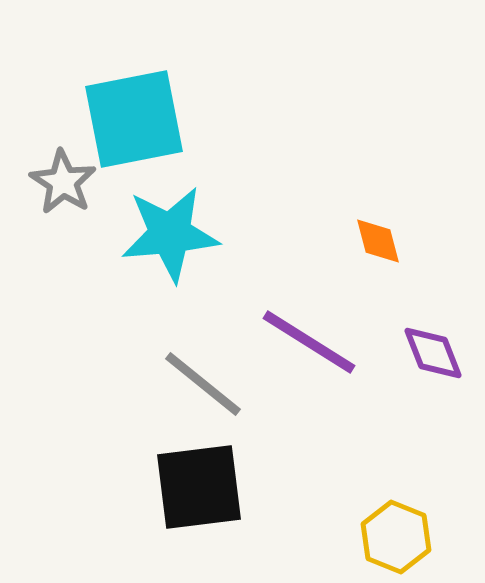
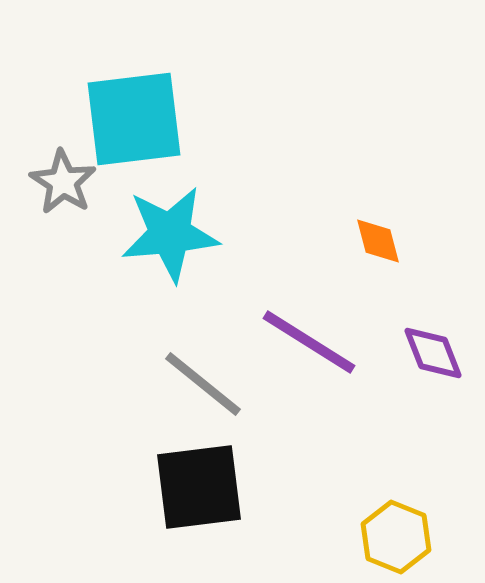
cyan square: rotated 4 degrees clockwise
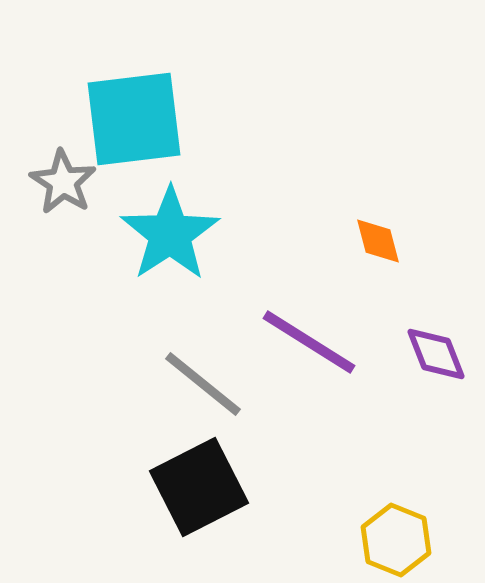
cyan star: rotated 28 degrees counterclockwise
purple diamond: moved 3 px right, 1 px down
black square: rotated 20 degrees counterclockwise
yellow hexagon: moved 3 px down
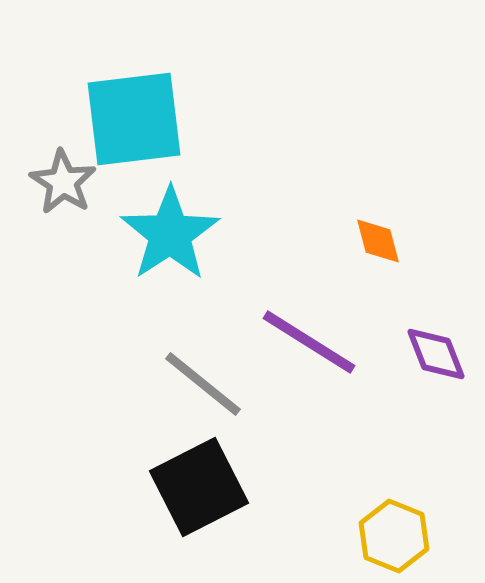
yellow hexagon: moved 2 px left, 4 px up
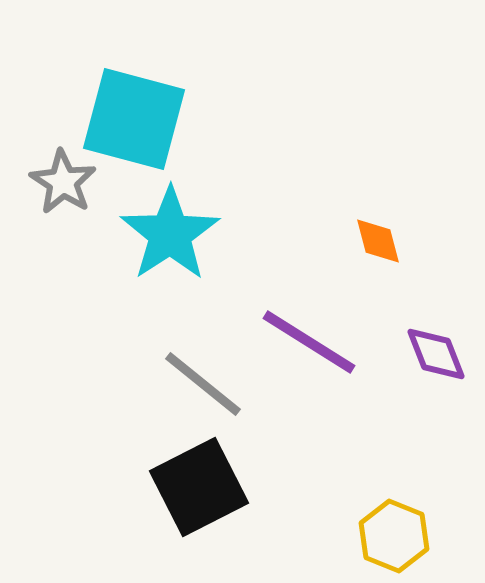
cyan square: rotated 22 degrees clockwise
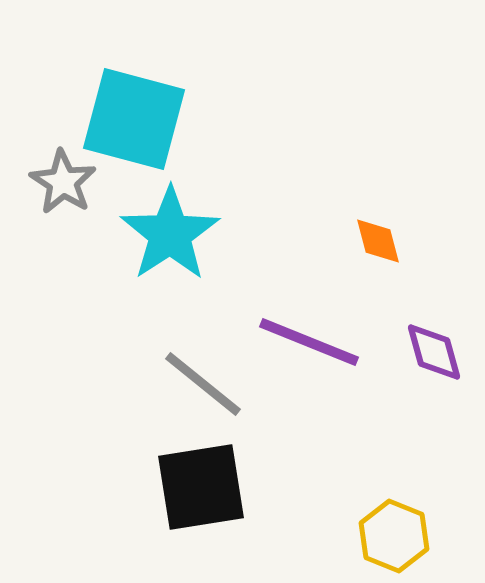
purple line: rotated 10 degrees counterclockwise
purple diamond: moved 2 px left, 2 px up; rotated 6 degrees clockwise
black square: moved 2 px right; rotated 18 degrees clockwise
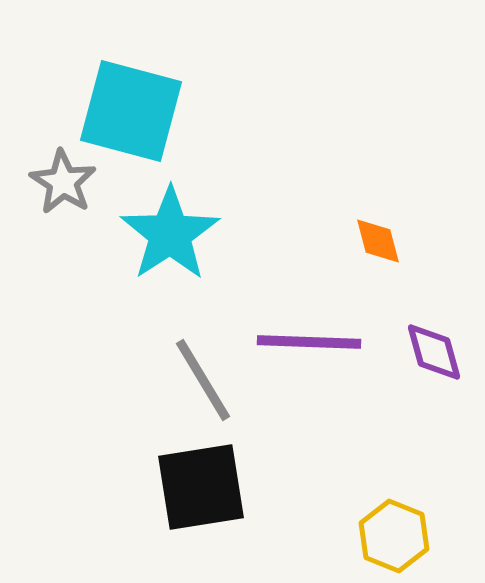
cyan square: moved 3 px left, 8 px up
purple line: rotated 20 degrees counterclockwise
gray line: moved 4 px up; rotated 20 degrees clockwise
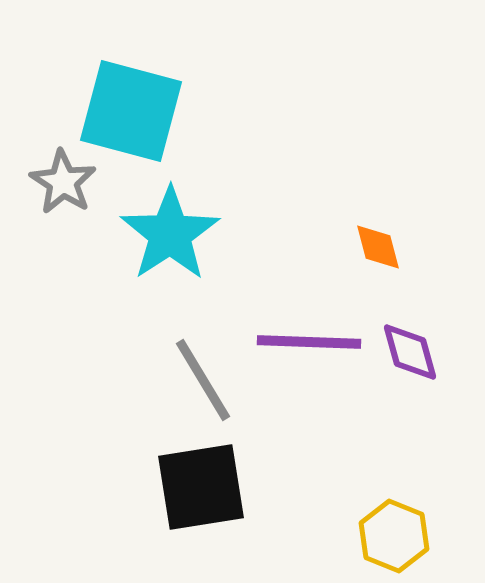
orange diamond: moved 6 px down
purple diamond: moved 24 px left
